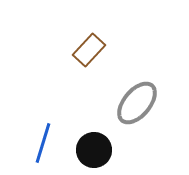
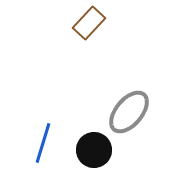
brown rectangle: moved 27 px up
gray ellipse: moved 8 px left, 9 px down
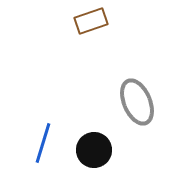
brown rectangle: moved 2 px right, 2 px up; rotated 28 degrees clockwise
gray ellipse: moved 8 px right, 10 px up; rotated 63 degrees counterclockwise
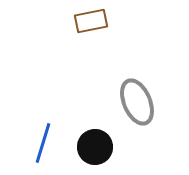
brown rectangle: rotated 8 degrees clockwise
black circle: moved 1 px right, 3 px up
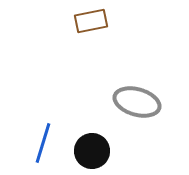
gray ellipse: rotated 51 degrees counterclockwise
black circle: moved 3 px left, 4 px down
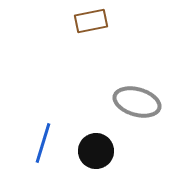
black circle: moved 4 px right
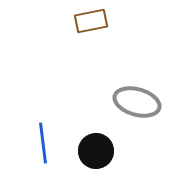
blue line: rotated 24 degrees counterclockwise
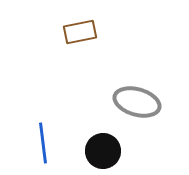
brown rectangle: moved 11 px left, 11 px down
black circle: moved 7 px right
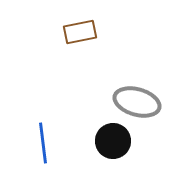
black circle: moved 10 px right, 10 px up
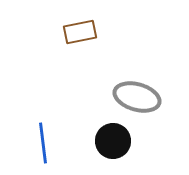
gray ellipse: moved 5 px up
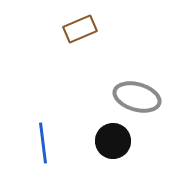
brown rectangle: moved 3 px up; rotated 12 degrees counterclockwise
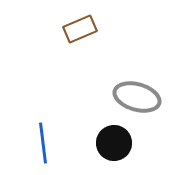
black circle: moved 1 px right, 2 px down
